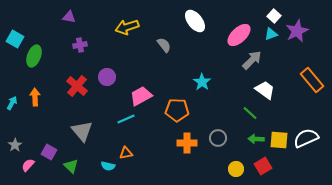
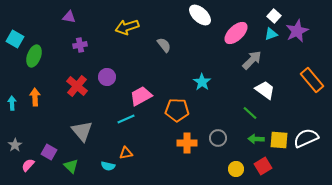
white ellipse: moved 5 px right, 6 px up; rotated 10 degrees counterclockwise
pink ellipse: moved 3 px left, 2 px up
cyan arrow: rotated 32 degrees counterclockwise
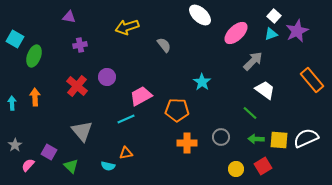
gray arrow: moved 1 px right, 1 px down
gray circle: moved 3 px right, 1 px up
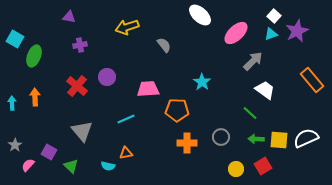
pink trapezoid: moved 7 px right, 7 px up; rotated 25 degrees clockwise
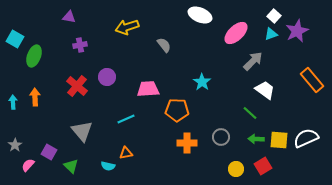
white ellipse: rotated 20 degrees counterclockwise
cyan arrow: moved 1 px right, 1 px up
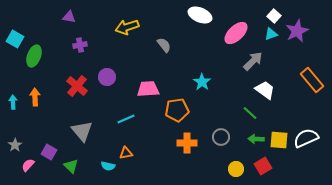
orange pentagon: rotated 10 degrees counterclockwise
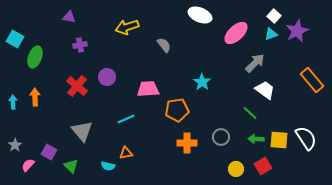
green ellipse: moved 1 px right, 1 px down
gray arrow: moved 2 px right, 2 px down
white semicircle: rotated 80 degrees clockwise
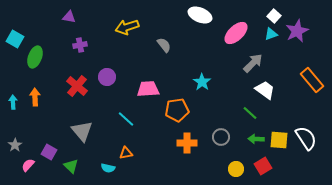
gray arrow: moved 2 px left
cyan line: rotated 66 degrees clockwise
cyan semicircle: moved 2 px down
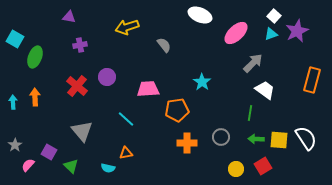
orange rectangle: rotated 55 degrees clockwise
green line: rotated 56 degrees clockwise
